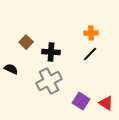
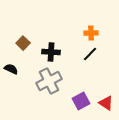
brown square: moved 3 px left, 1 px down
purple square: rotated 30 degrees clockwise
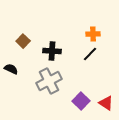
orange cross: moved 2 px right, 1 px down
brown square: moved 2 px up
black cross: moved 1 px right, 1 px up
purple square: rotated 18 degrees counterclockwise
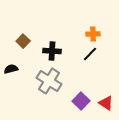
black semicircle: rotated 40 degrees counterclockwise
gray cross: rotated 30 degrees counterclockwise
